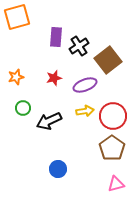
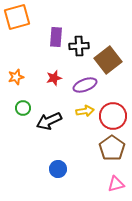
black cross: rotated 30 degrees clockwise
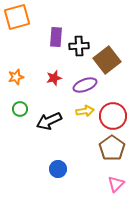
brown square: moved 1 px left
green circle: moved 3 px left, 1 px down
pink triangle: rotated 30 degrees counterclockwise
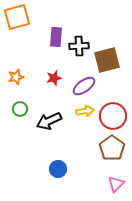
brown square: rotated 24 degrees clockwise
purple ellipse: moved 1 px left, 1 px down; rotated 15 degrees counterclockwise
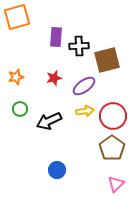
blue circle: moved 1 px left, 1 px down
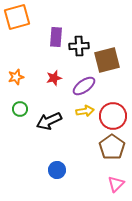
brown pentagon: moved 1 px up
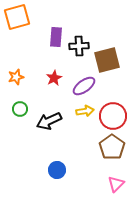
red star: rotated 14 degrees counterclockwise
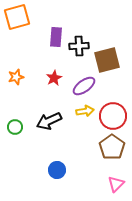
green circle: moved 5 px left, 18 px down
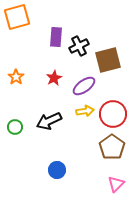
black cross: rotated 24 degrees counterclockwise
brown square: moved 1 px right
orange star: rotated 21 degrees counterclockwise
red circle: moved 2 px up
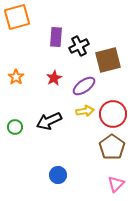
blue circle: moved 1 px right, 5 px down
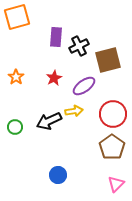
yellow arrow: moved 11 px left
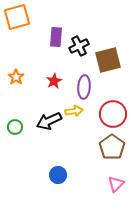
red star: moved 3 px down
purple ellipse: moved 1 px down; rotated 50 degrees counterclockwise
